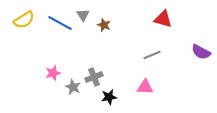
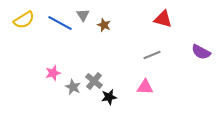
gray cross: moved 4 px down; rotated 30 degrees counterclockwise
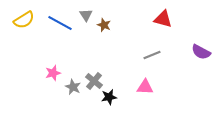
gray triangle: moved 3 px right
